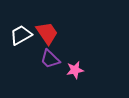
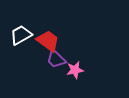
red trapezoid: moved 1 px right, 8 px down; rotated 20 degrees counterclockwise
purple trapezoid: moved 6 px right
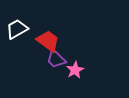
white trapezoid: moved 4 px left, 6 px up
pink star: rotated 18 degrees counterclockwise
